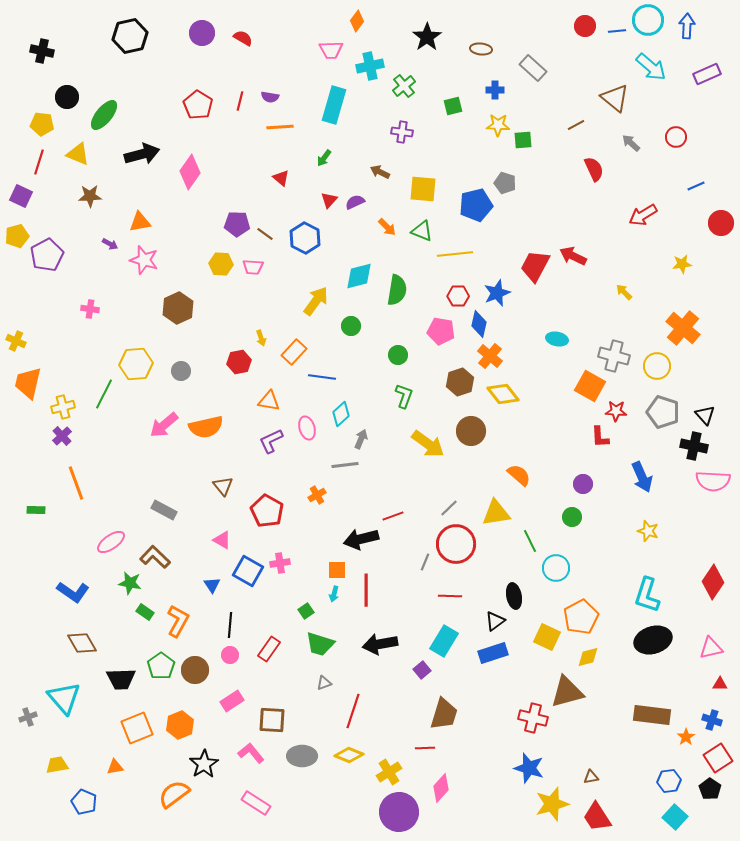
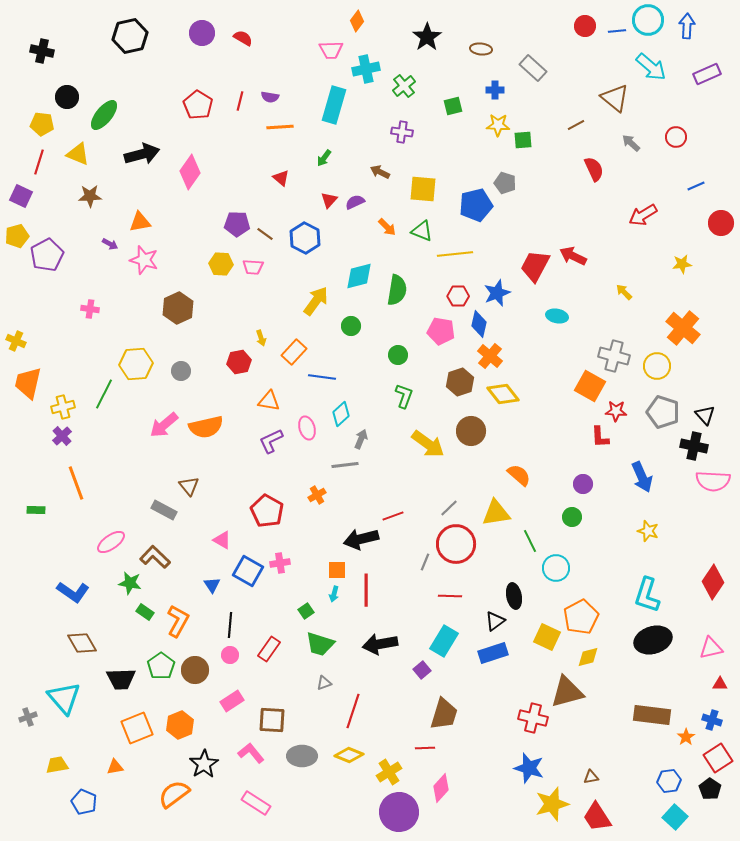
cyan cross at (370, 66): moved 4 px left, 3 px down
cyan ellipse at (557, 339): moved 23 px up
brown triangle at (223, 486): moved 34 px left
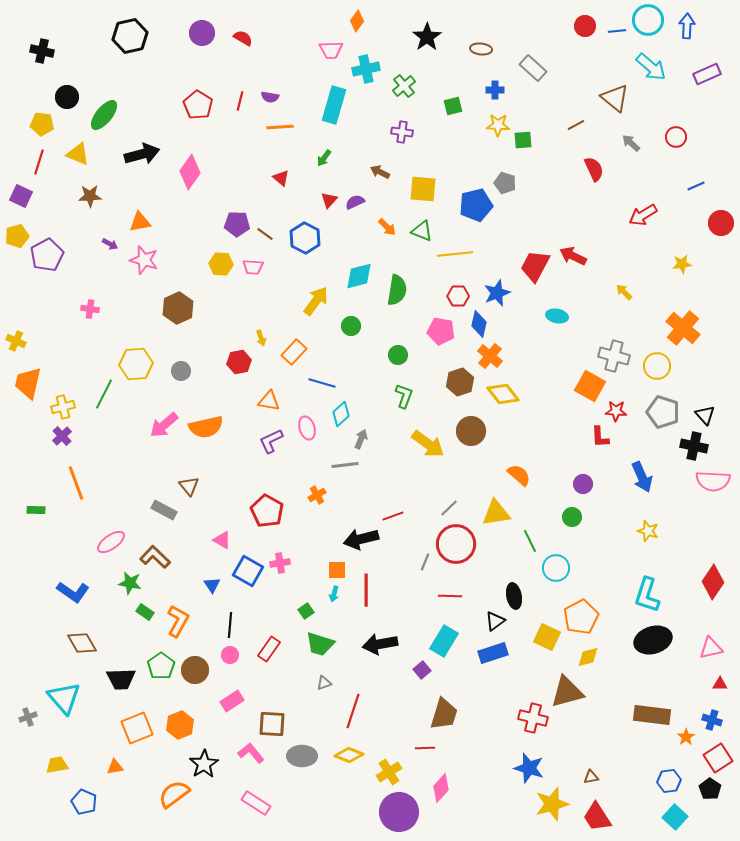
blue line at (322, 377): moved 6 px down; rotated 8 degrees clockwise
brown square at (272, 720): moved 4 px down
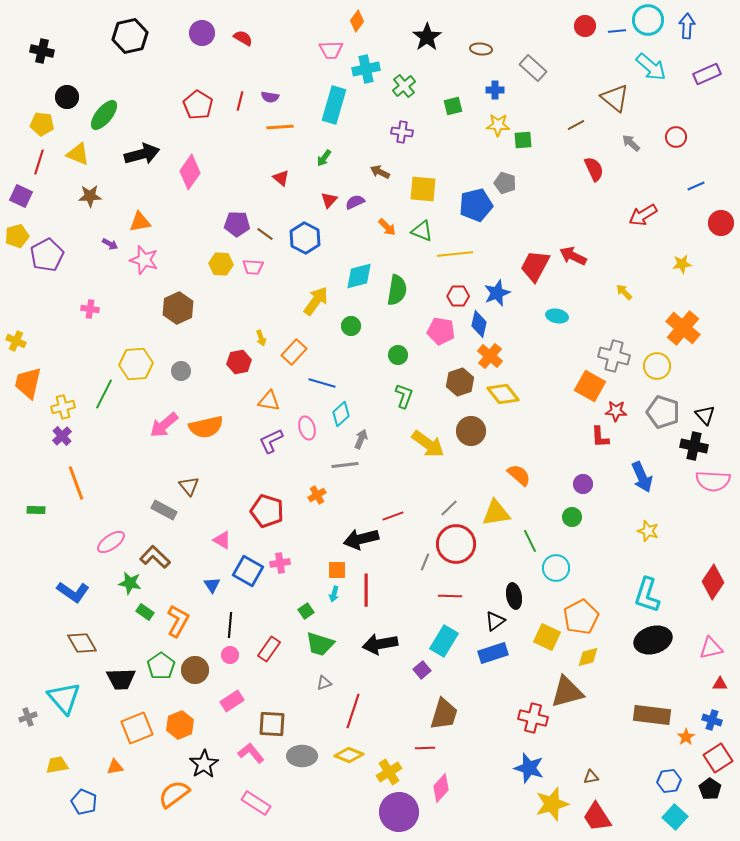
red pentagon at (267, 511): rotated 12 degrees counterclockwise
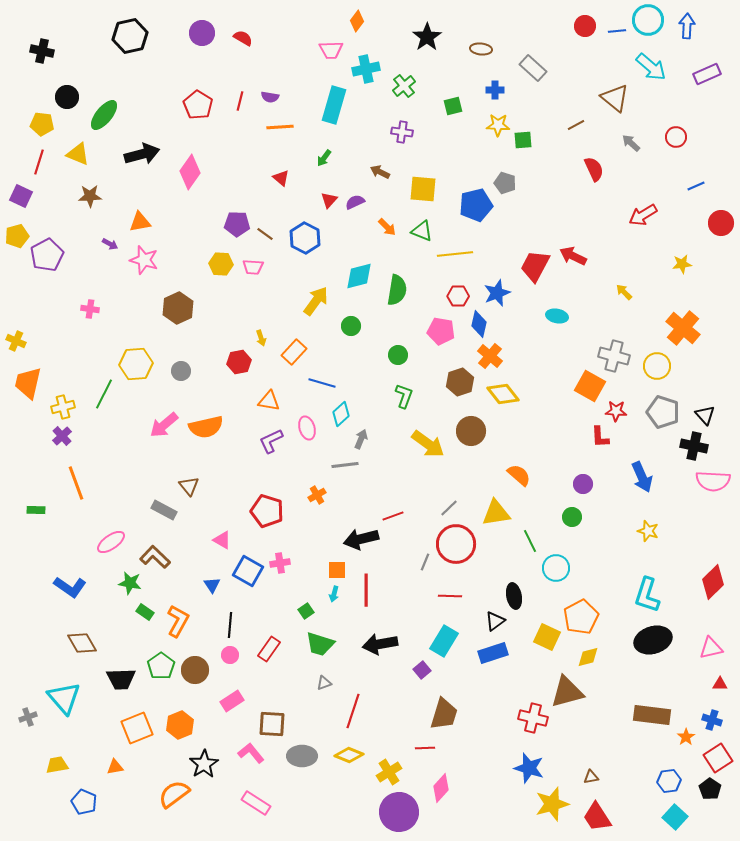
red diamond at (713, 582): rotated 12 degrees clockwise
blue L-shape at (73, 592): moved 3 px left, 5 px up
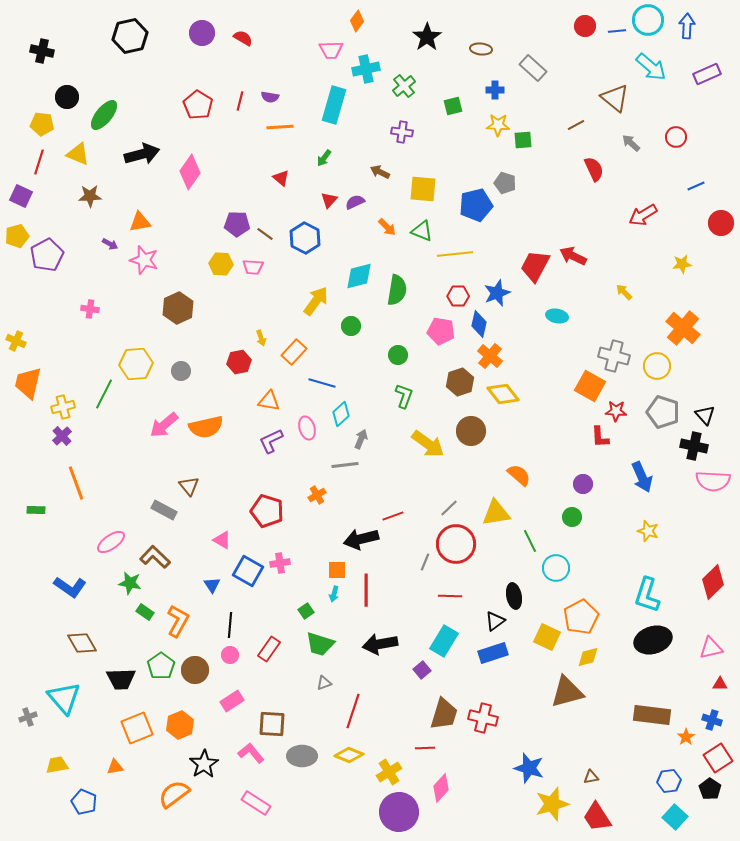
red cross at (533, 718): moved 50 px left
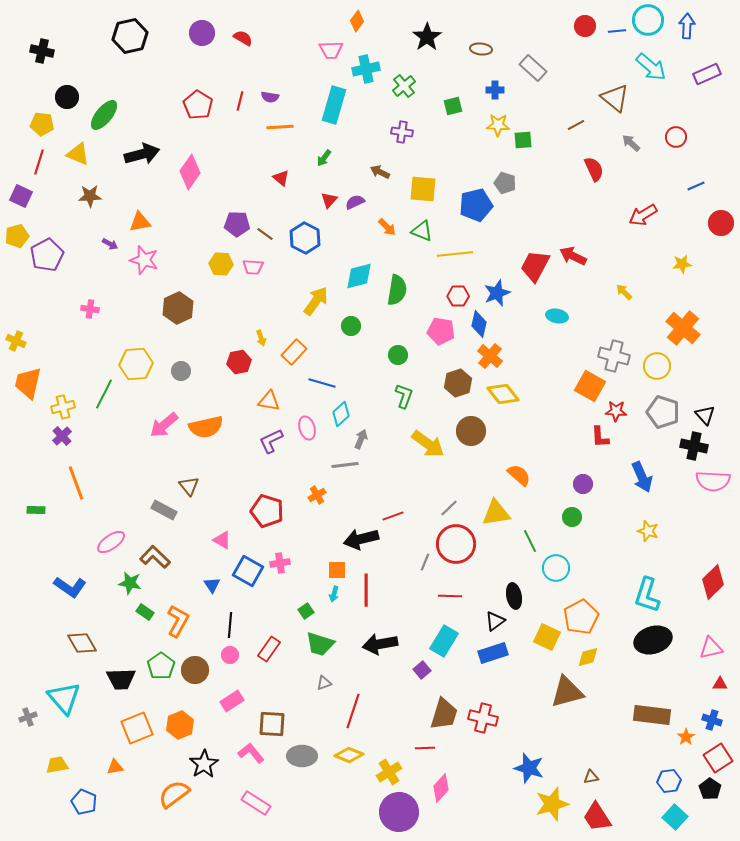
brown hexagon at (460, 382): moved 2 px left, 1 px down
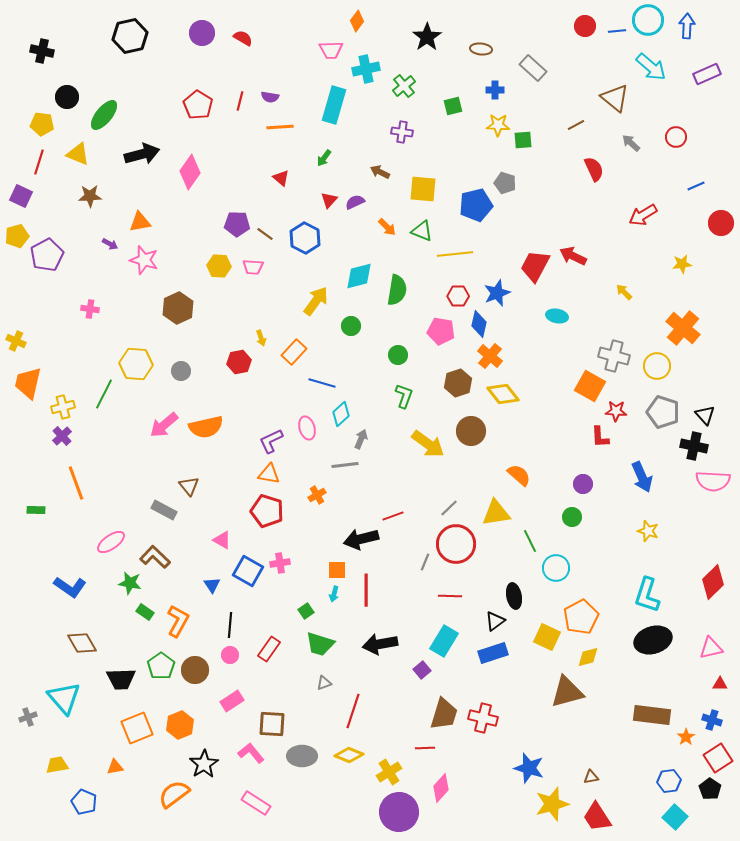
yellow hexagon at (221, 264): moved 2 px left, 2 px down
yellow hexagon at (136, 364): rotated 8 degrees clockwise
orange triangle at (269, 401): moved 73 px down
